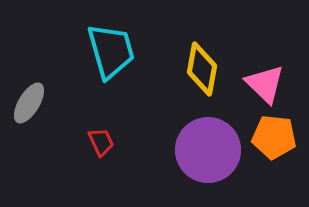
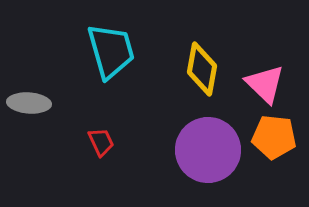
gray ellipse: rotated 63 degrees clockwise
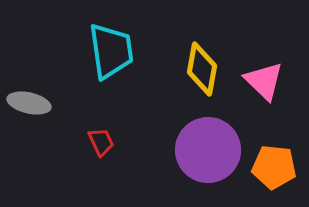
cyan trapezoid: rotated 8 degrees clockwise
pink triangle: moved 1 px left, 3 px up
gray ellipse: rotated 9 degrees clockwise
orange pentagon: moved 30 px down
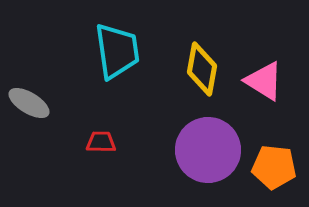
cyan trapezoid: moved 6 px right
pink triangle: rotated 12 degrees counterclockwise
gray ellipse: rotated 18 degrees clockwise
red trapezoid: rotated 64 degrees counterclockwise
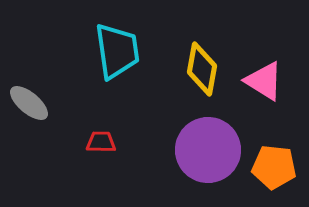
gray ellipse: rotated 9 degrees clockwise
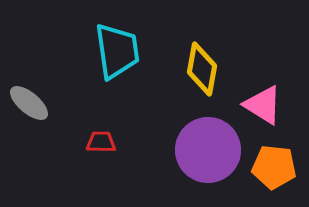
pink triangle: moved 1 px left, 24 px down
